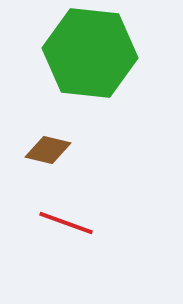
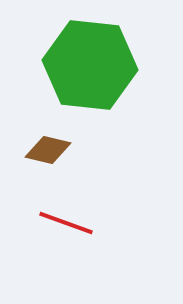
green hexagon: moved 12 px down
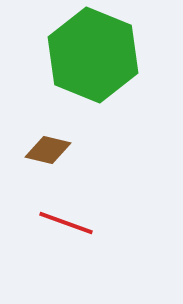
green hexagon: moved 3 px right, 10 px up; rotated 16 degrees clockwise
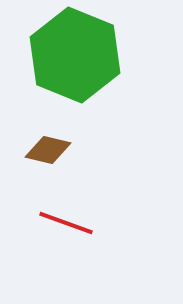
green hexagon: moved 18 px left
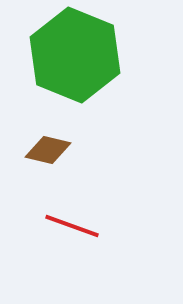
red line: moved 6 px right, 3 px down
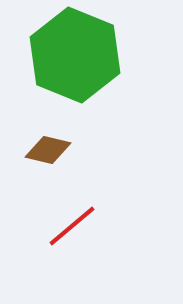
red line: rotated 60 degrees counterclockwise
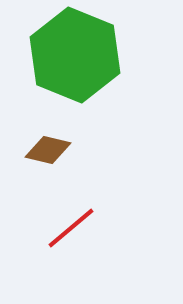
red line: moved 1 px left, 2 px down
